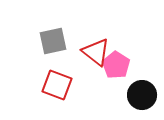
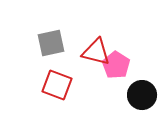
gray square: moved 2 px left, 2 px down
red triangle: rotated 24 degrees counterclockwise
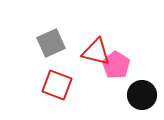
gray square: rotated 12 degrees counterclockwise
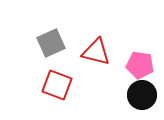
pink pentagon: moved 24 px right; rotated 24 degrees counterclockwise
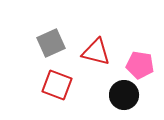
black circle: moved 18 px left
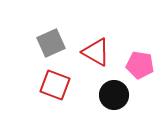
red triangle: rotated 16 degrees clockwise
red square: moved 2 px left
black circle: moved 10 px left
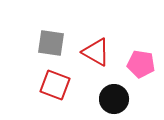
gray square: rotated 32 degrees clockwise
pink pentagon: moved 1 px right, 1 px up
black circle: moved 4 px down
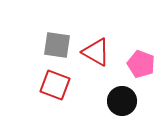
gray square: moved 6 px right, 2 px down
pink pentagon: rotated 12 degrees clockwise
black circle: moved 8 px right, 2 px down
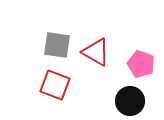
black circle: moved 8 px right
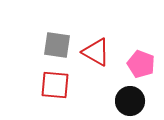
red square: rotated 16 degrees counterclockwise
